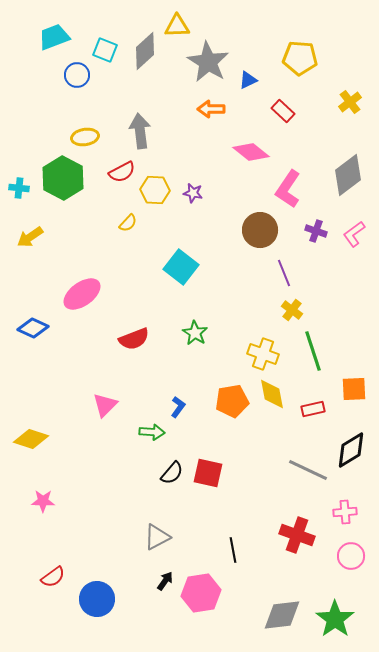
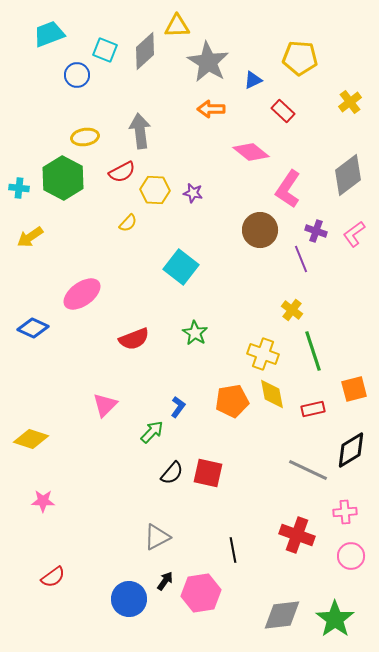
cyan trapezoid at (54, 37): moved 5 px left, 3 px up
blue triangle at (248, 80): moved 5 px right
purple line at (284, 273): moved 17 px right, 14 px up
orange square at (354, 389): rotated 12 degrees counterclockwise
green arrow at (152, 432): rotated 50 degrees counterclockwise
blue circle at (97, 599): moved 32 px right
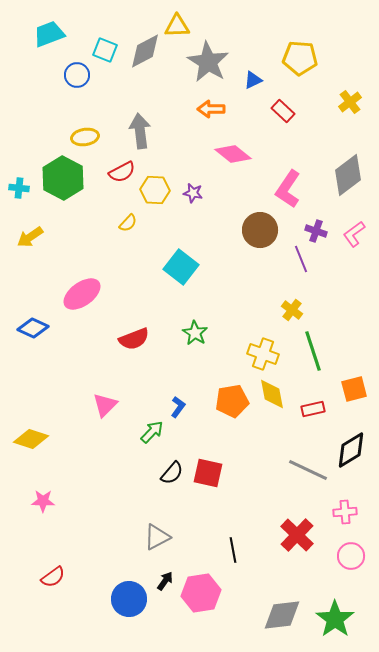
gray diamond at (145, 51): rotated 15 degrees clockwise
pink diamond at (251, 152): moved 18 px left, 2 px down
red cross at (297, 535): rotated 24 degrees clockwise
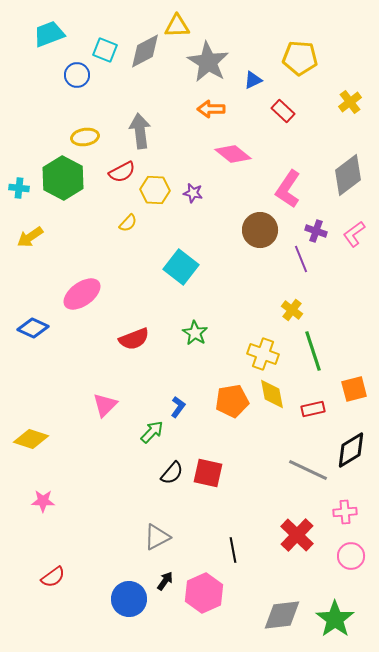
pink hexagon at (201, 593): moved 3 px right; rotated 15 degrees counterclockwise
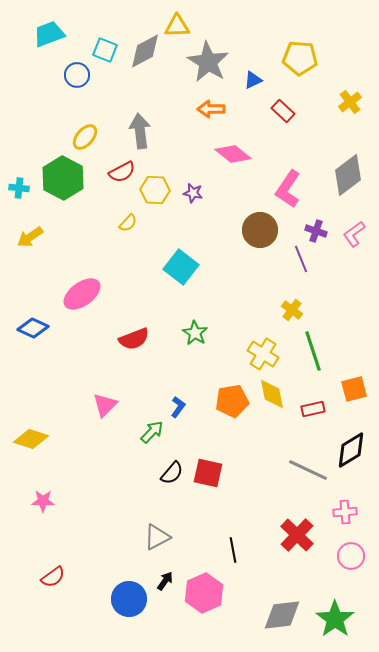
yellow ellipse at (85, 137): rotated 40 degrees counterclockwise
yellow cross at (263, 354): rotated 12 degrees clockwise
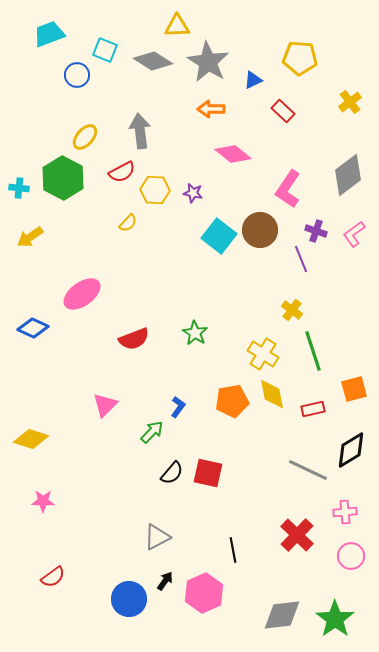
gray diamond at (145, 51): moved 8 px right, 10 px down; rotated 60 degrees clockwise
cyan square at (181, 267): moved 38 px right, 31 px up
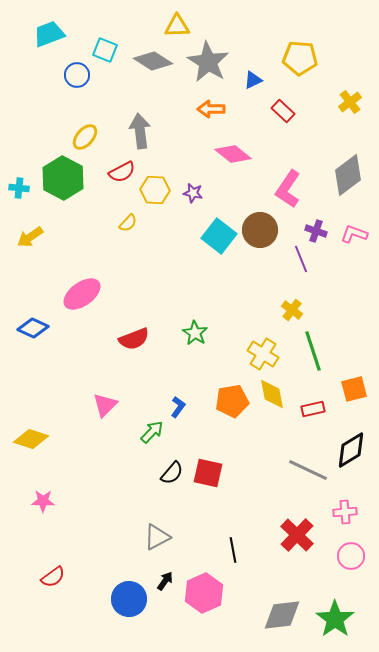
pink L-shape at (354, 234): rotated 56 degrees clockwise
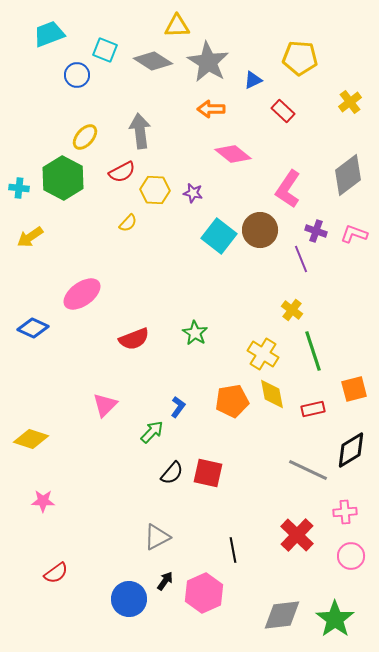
red semicircle at (53, 577): moved 3 px right, 4 px up
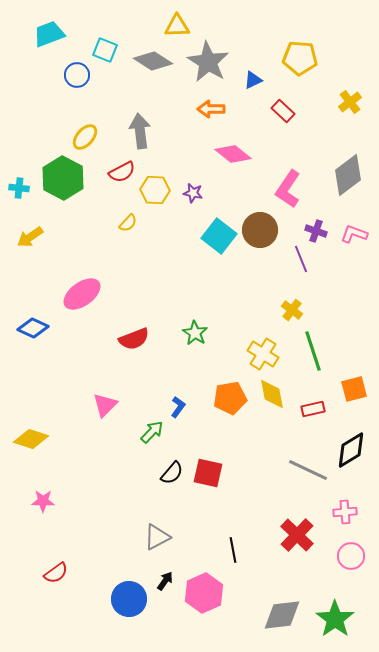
orange pentagon at (232, 401): moved 2 px left, 3 px up
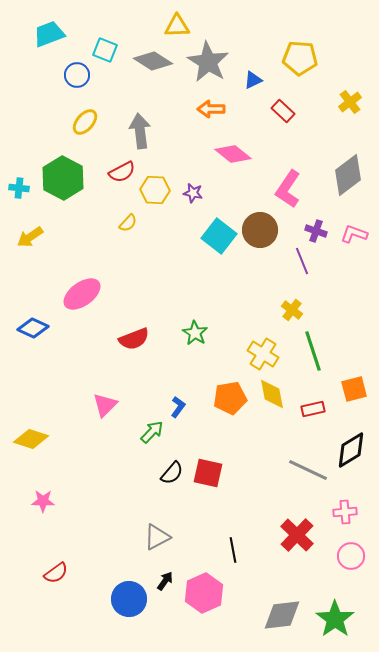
yellow ellipse at (85, 137): moved 15 px up
purple line at (301, 259): moved 1 px right, 2 px down
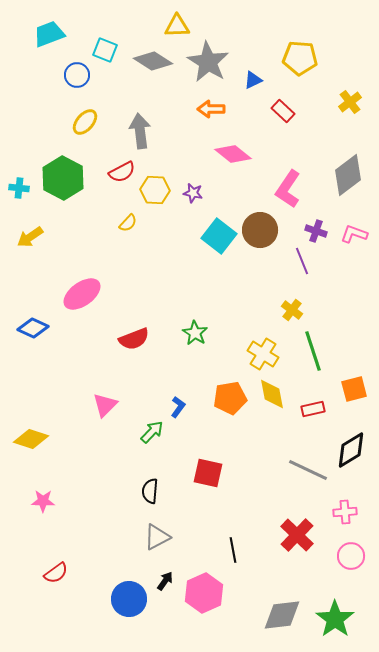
black semicircle at (172, 473): moved 22 px left, 18 px down; rotated 145 degrees clockwise
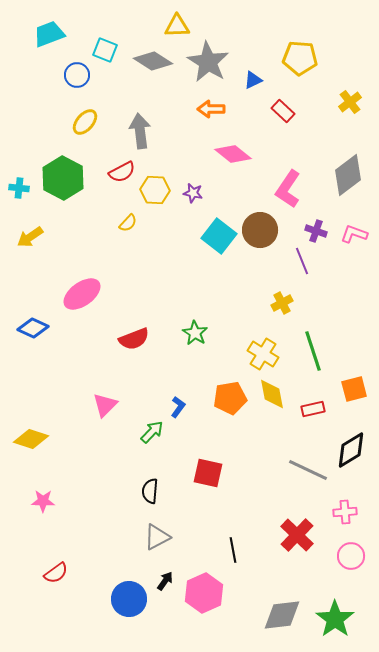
yellow cross at (292, 310): moved 10 px left, 7 px up; rotated 25 degrees clockwise
